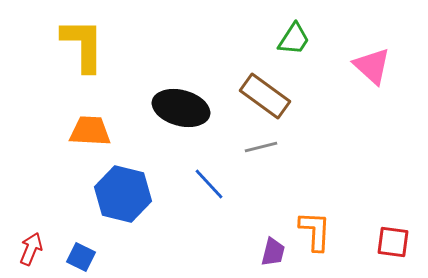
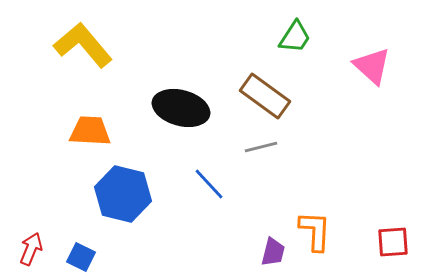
green trapezoid: moved 1 px right, 2 px up
yellow L-shape: rotated 40 degrees counterclockwise
red square: rotated 12 degrees counterclockwise
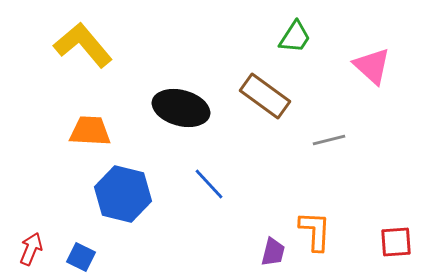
gray line: moved 68 px right, 7 px up
red square: moved 3 px right
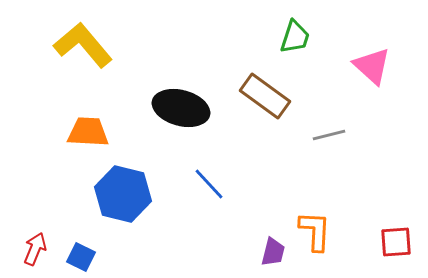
green trapezoid: rotated 15 degrees counterclockwise
orange trapezoid: moved 2 px left, 1 px down
gray line: moved 5 px up
red arrow: moved 4 px right
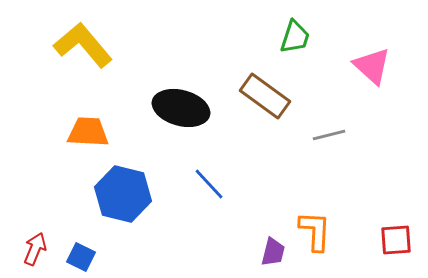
red square: moved 2 px up
